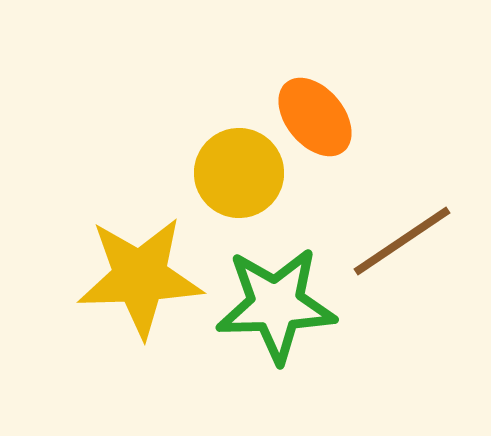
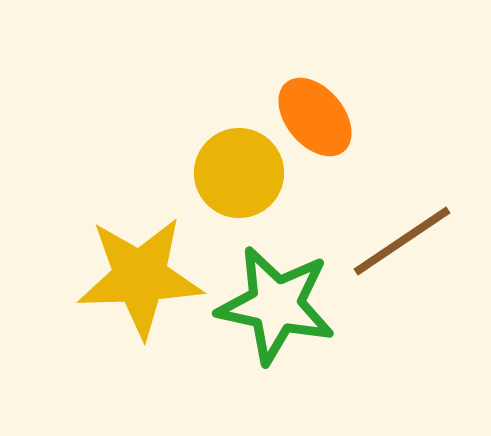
green star: rotated 14 degrees clockwise
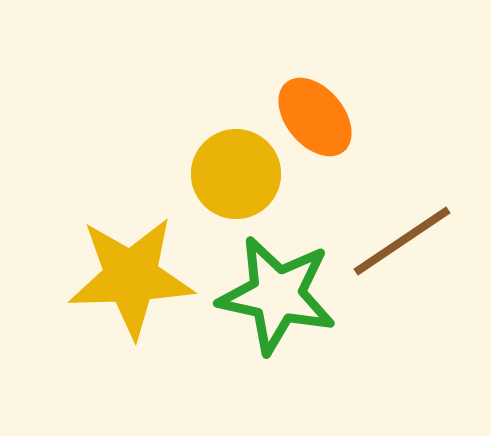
yellow circle: moved 3 px left, 1 px down
yellow star: moved 9 px left
green star: moved 1 px right, 10 px up
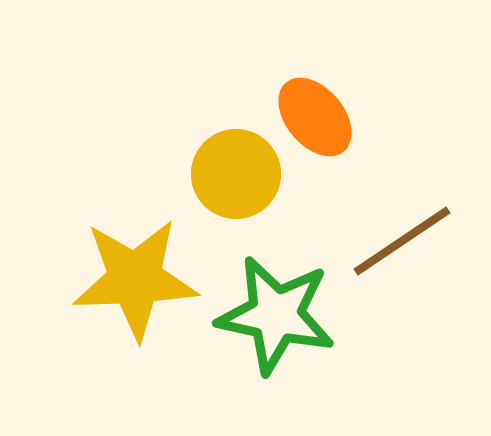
yellow star: moved 4 px right, 2 px down
green star: moved 1 px left, 20 px down
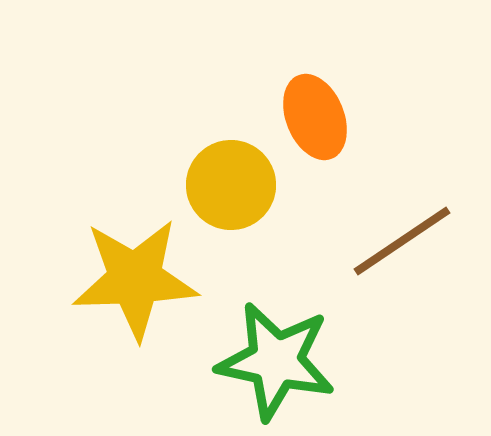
orange ellipse: rotated 18 degrees clockwise
yellow circle: moved 5 px left, 11 px down
green star: moved 46 px down
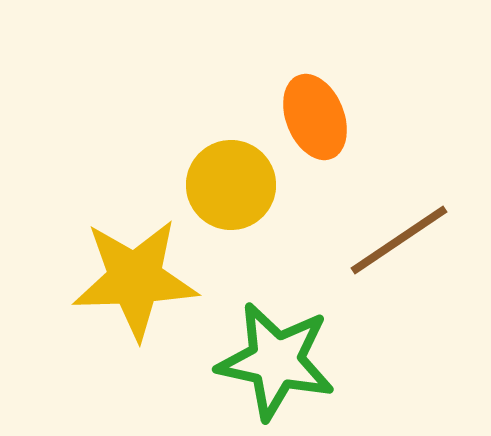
brown line: moved 3 px left, 1 px up
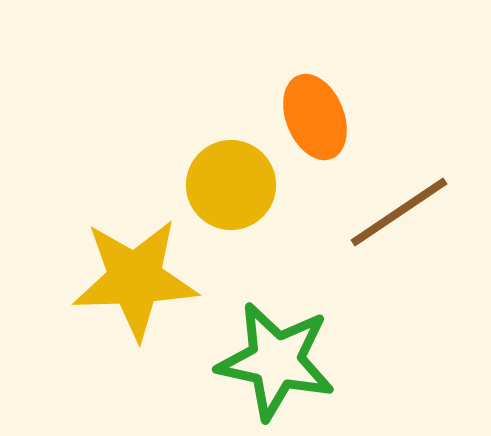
brown line: moved 28 px up
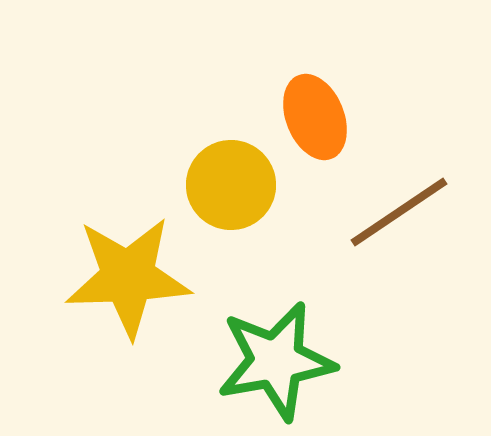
yellow star: moved 7 px left, 2 px up
green star: rotated 22 degrees counterclockwise
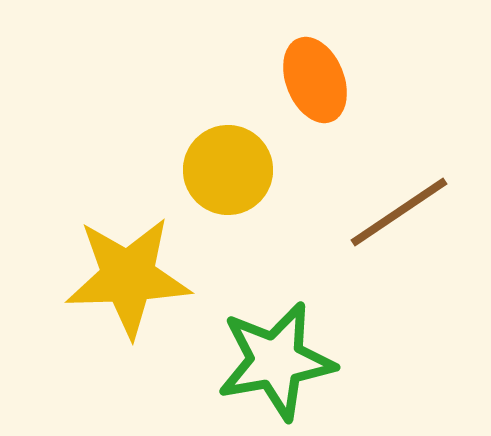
orange ellipse: moved 37 px up
yellow circle: moved 3 px left, 15 px up
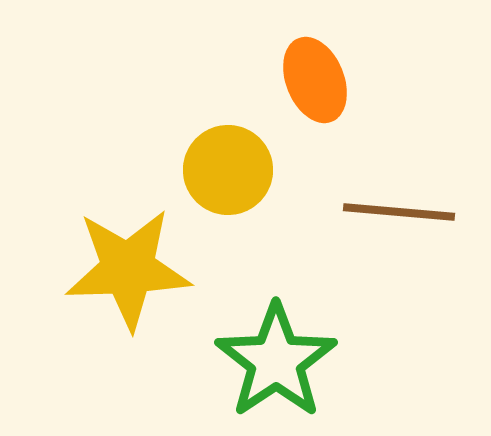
brown line: rotated 39 degrees clockwise
yellow star: moved 8 px up
green star: rotated 24 degrees counterclockwise
